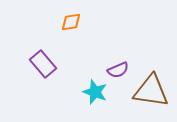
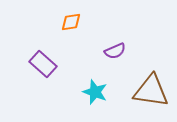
purple rectangle: rotated 8 degrees counterclockwise
purple semicircle: moved 3 px left, 19 px up
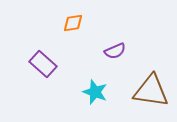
orange diamond: moved 2 px right, 1 px down
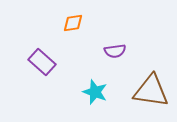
purple semicircle: rotated 15 degrees clockwise
purple rectangle: moved 1 px left, 2 px up
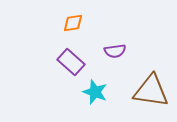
purple rectangle: moved 29 px right
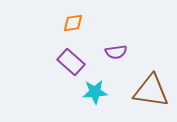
purple semicircle: moved 1 px right, 1 px down
cyan star: rotated 25 degrees counterclockwise
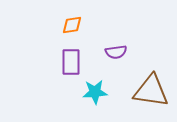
orange diamond: moved 1 px left, 2 px down
purple rectangle: rotated 48 degrees clockwise
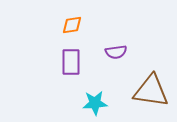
cyan star: moved 11 px down
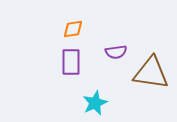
orange diamond: moved 1 px right, 4 px down
brown triangle: moved 18 px up
cyan star: rotated 20 degrees counterclockwise
